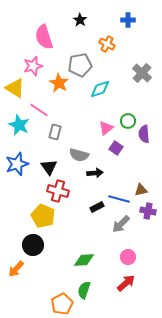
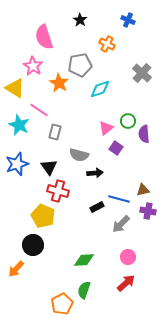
blue cross: rotated 24 degrees clockwise
pink star: rotated 24 degrees counterclockwise
brown triangle: moved 2 px right
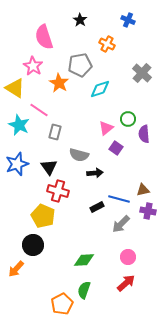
green circle: moved 2 px up
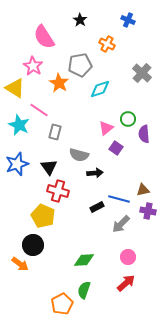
pink semicircle: rotated 15 degrees counterclockwise
orange arrow: moved 4 px right, 5 px up; rotated 96 degrees counterclockwise
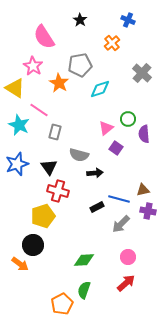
orange cross: moved 5 px right, 1 px up; rotated 21 degrees clockwise
yellow pentagon: rotated 30 degrees clockwise
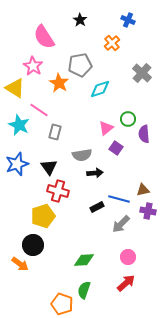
gray semicircle: moved 3 px right; rotated 24 degrees counterclockwise
orange pentagon: rotated 25 degrees counterclockwise
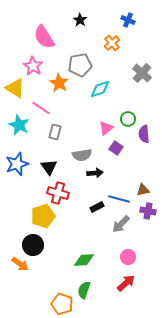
pink line: moved 2 px right, 2 px up
red cross: moved 2 px down
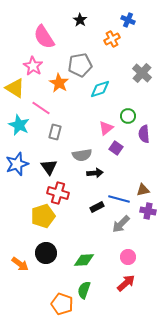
orange cross: moved 4 px up; rotated 14 degrees clockwise
green circle: moved 3 px up
black circle: moved 13 px right, 8 px down
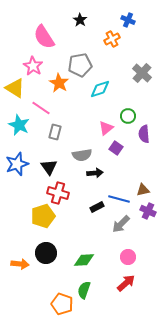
purple cross: rotated 14 degrees clockwise
orange arrow: rotated 30 degrees counterclockwise
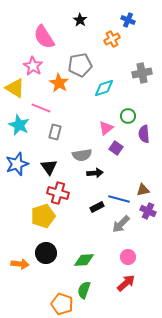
gray cross: rotated 36 degrees clockwise
cyan diamond: moved 4 px right, 1 px up
pink line: rotated 12 degrees counterclockwise
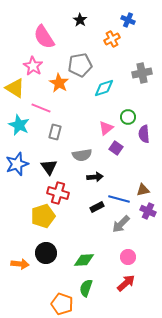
green circle: moved 1 px down
black arrow: moved 4 px down
green semicircle: moved 2 px right, 2 px up
